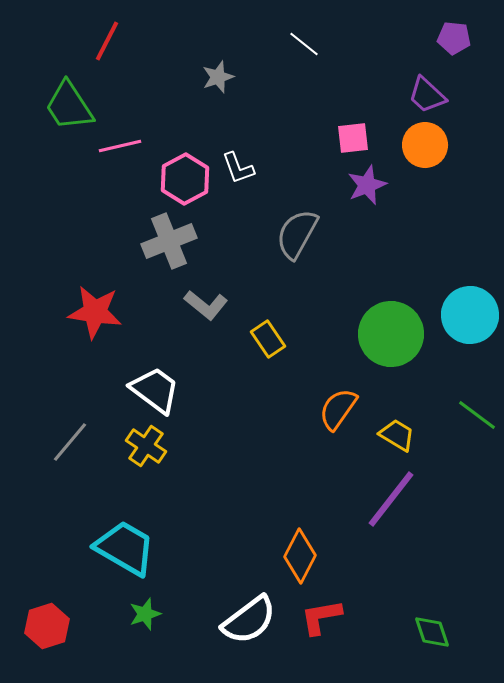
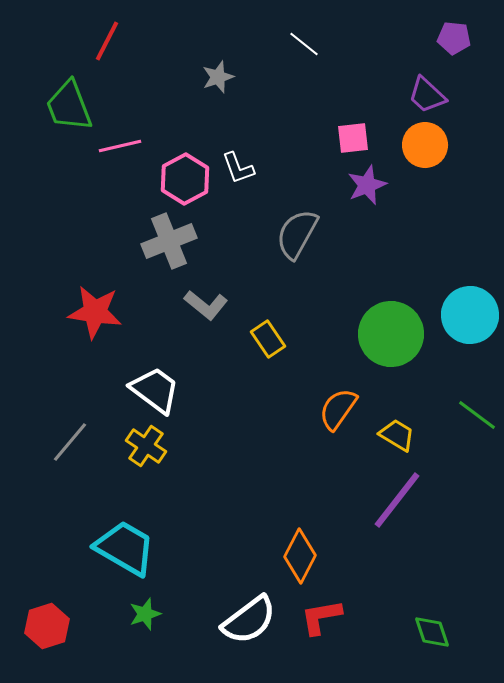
green trapezoid: rotated 12 degrees clockwise
purple line: moved 6 px right, 1 px down
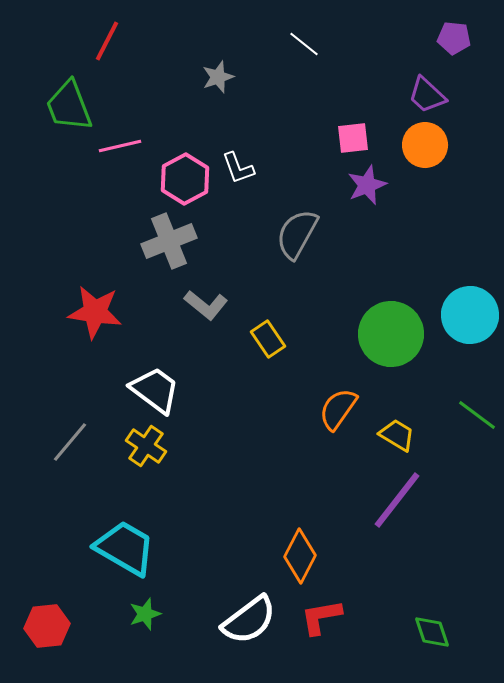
red hexagon: rotated 12 degrees clockwise
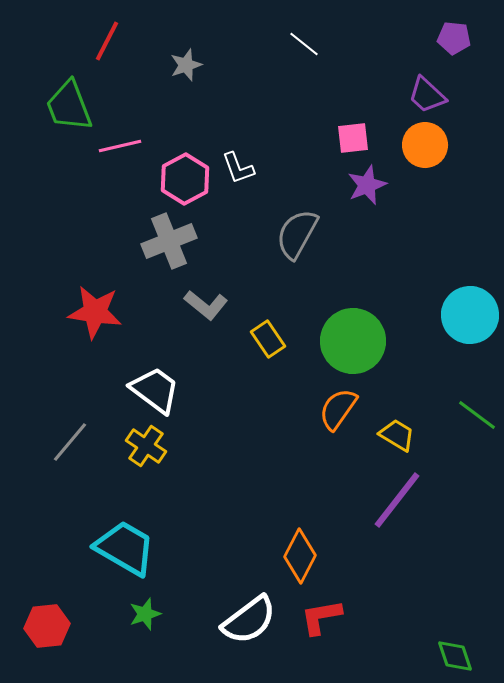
gray star: moved 32 px left, 12 px up
green circle: moved 38 px left, 7 px down
green diamond: moved 23 px right, 24 px down
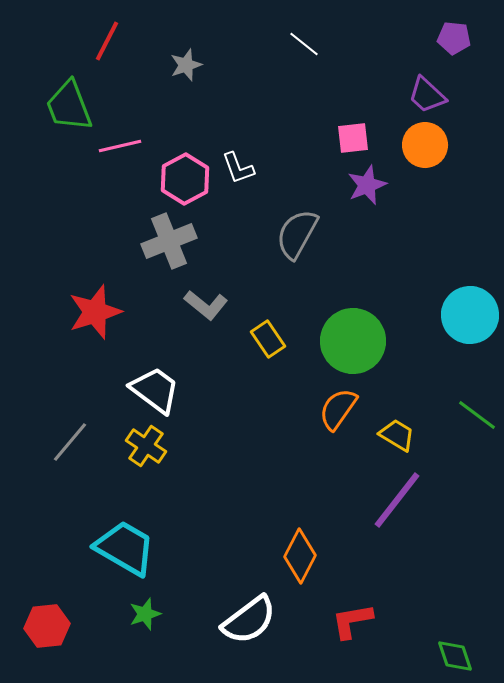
red star: rotated 26 degrees counterclockwise
red L-shape: moved 31 px right, 4 px down
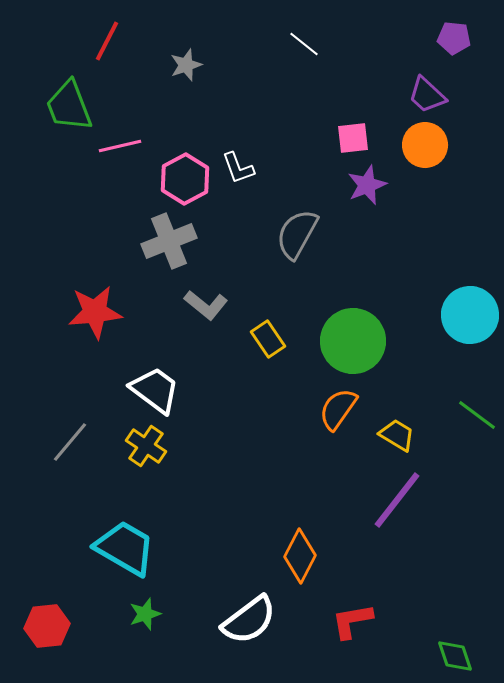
red star: rotated 12 degrees clockwise
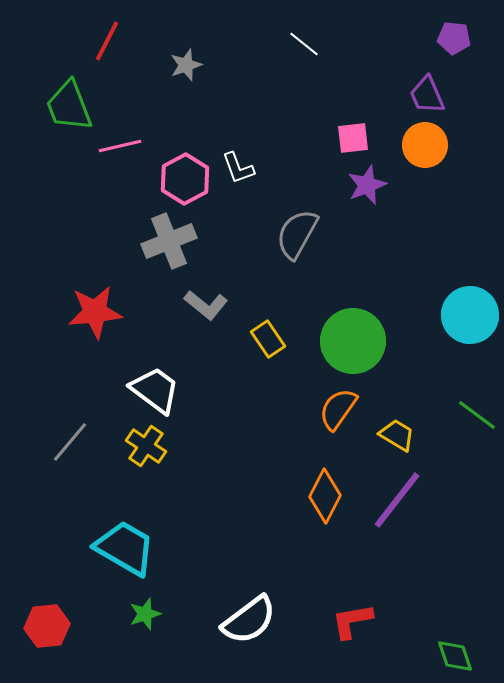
purple trapezoid: rotated 24 degrees clockwise
orange diamond: moved 25 px right, 60 px up
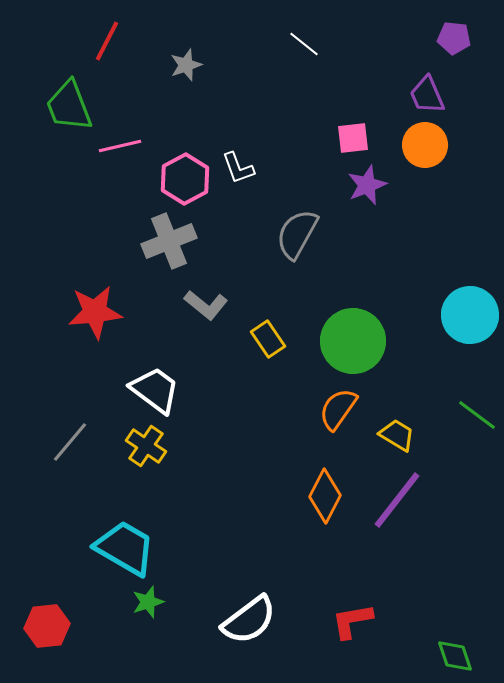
green star: moved 3 px right, 12 px up
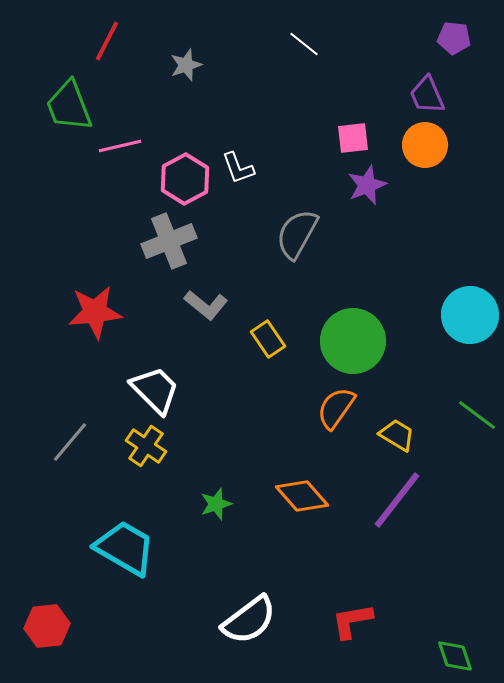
white trapezoid: rotated 8 degrees clockwise
orange semicircle: moved 2 px left, 1 px up
orange diamond: moved 23 px left; rotated 68 degrees counterclockwise
green star: moved 68 px right, 98 px up
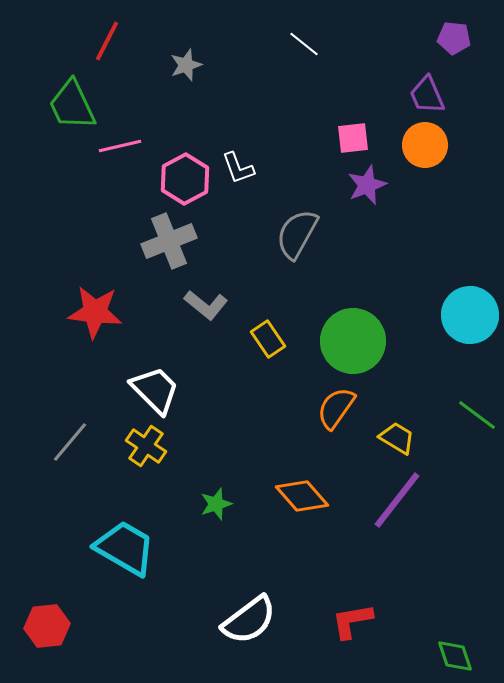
green trapezoid: moved 3 px right, 1 px up; rotated 4 degrees counterclockwise
red star: rotated 12 degrees clockwise
yellow trapezoid: moved 3 px down
